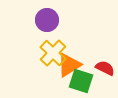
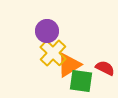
purple circle: moved 11 px down
green square: rotated 10 degrees counterclockwise
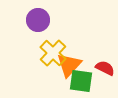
purple circle: moved 9 px left, 11 px up
orange triangle: rotated 16 degrees counterclockwise
